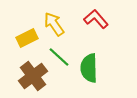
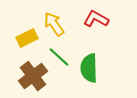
red L-shape: rotated 20 degrees counterclockwise
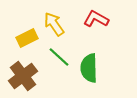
brown cross: moved 10 px left
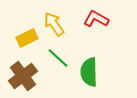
green line: moved 1 px left, 1 px down
green semicircle: moved 4 px down
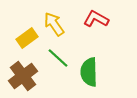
yellow rectangle: rotated 10 degrees counterclockwise
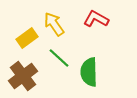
green line: moved 1 px right
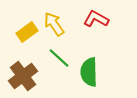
yellow rectangle: moved 6 px up
